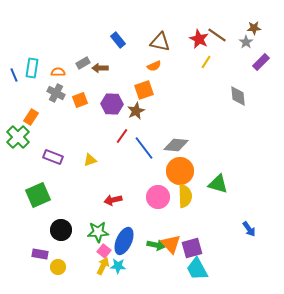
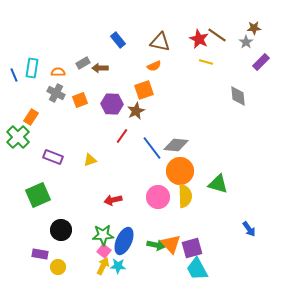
yellow line at (206, 62): rotated 72 degrees clockwise
blue line at (144, 148): moved 8 px right
green star at (98, 232): moved 5 px right, 3 px down
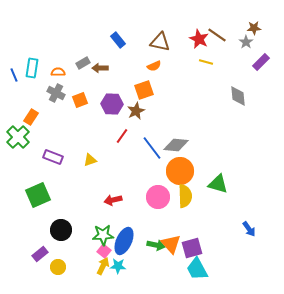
purple rectangle at (40, 254): rotated 49 degrees counterclockwise
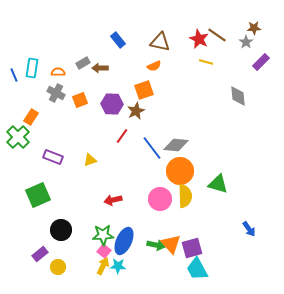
pink circle at (158, 197): moved 2 px right, 2 px down
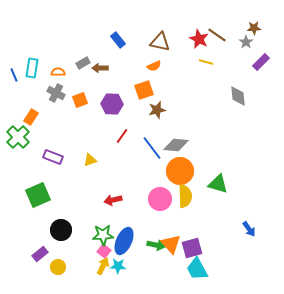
brown star at (136, 111): moved 21 px right, 1 px up; rotated 12 degrees clockwise
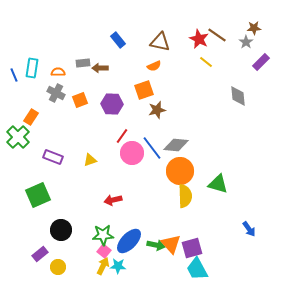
yellow line at (206, 62): rotated 24 degrees clockwise
gray rectangle at (83, 63): rotated 24 degrees clockwise
pink circle at (160, 199): moved 28 px left, 46 px up
blue ellipse at (124, 241): moved 5 px right; rotated 20 degrees clockwise
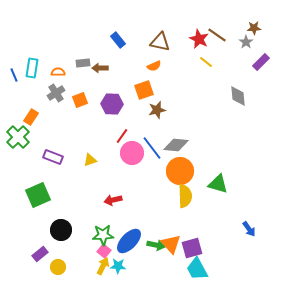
gray cross at (56, 93): rotated 30 degrees clockwise
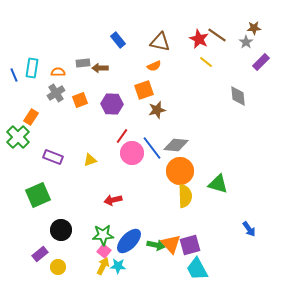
purple square at (192, 248): moved 2 px left, 3 px up
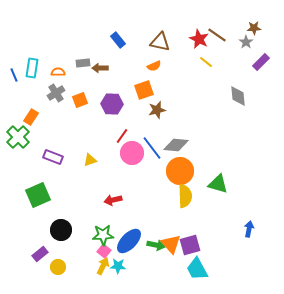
blue arrow at (249, 229): rotated 133 degrees counterclockwise
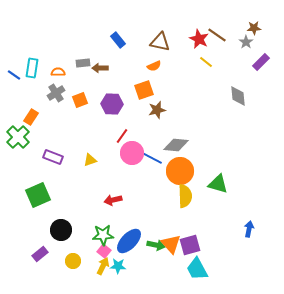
blue line at (14, 75): rotated 32 degrees counterclockwise
blue line at (152, 148): moved 2 px left, 9 px down; rotated 25 degrees counterclockwise
yellow circle at (58, 267): moved 15 px right, 6 px up
